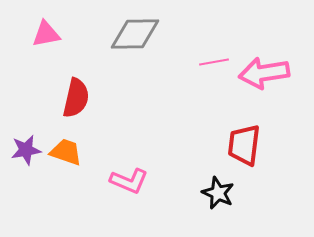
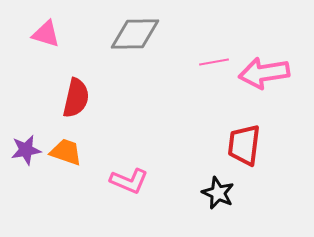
pink triangle: rotated 28 degrees clockwise
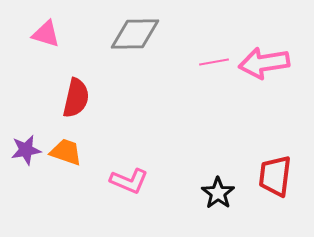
pink arrow: moved 10 px up
red trapezoid: moved 31 px right, 31 px down
black star: rotated 12 degrees clockwise
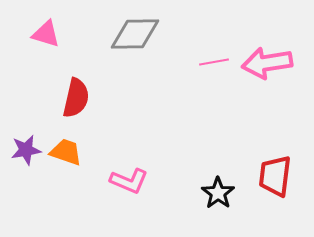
pink arrow: moved 3 px right
